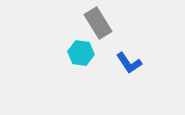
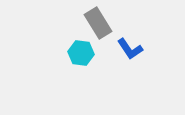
blue L-shape: moved 1 px right, 14 px up
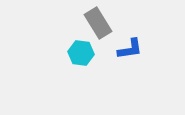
blue L-shape: rotated 64 degrees counterclockwise
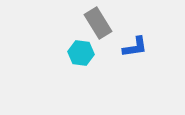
blue L-shape: moved 5 px right, 2 px up
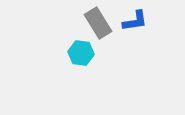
blue L-shape: moved 26 px up
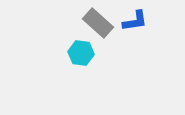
gray rectangle: rotated 16 degrees counterclockwise
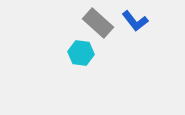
blue L-shape: rotated 60 degrees clockwise
